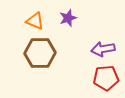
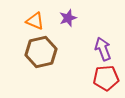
purple arrow: rotated 80 degrees clockwise
brown hexagon: moved 1 px right, 1 px up; rotated 12 degrees counterclockwise
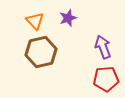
orange triangle: rotated 24 degrees clockwise
purple arrow: moved 2 px up
red pentagon: moved 1 px down
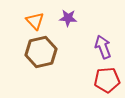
purple star: rotated 24 degrees clockwise
red pentagon: moved 1 px right, 1 px down
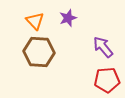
purple star: rotated 24 degrees counterclockwise
purple arrow: rotated 20 degrees counterclockwise
brown hexagon: moved 2 px left; rotated 16 degrees clockwise
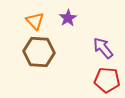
purple star: rotated 12 degrees counterclockwise
purple arrow: moved 1 px down
red pentagon: rotated 10 degrees clockwise
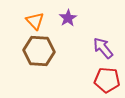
brown hexagon: moved 1 px up
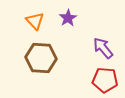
brown hexagon: moved 2 px right, 7 px down
red pentagon: moved 2 px left
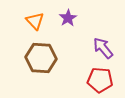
red pentagon: moved 5 px left
